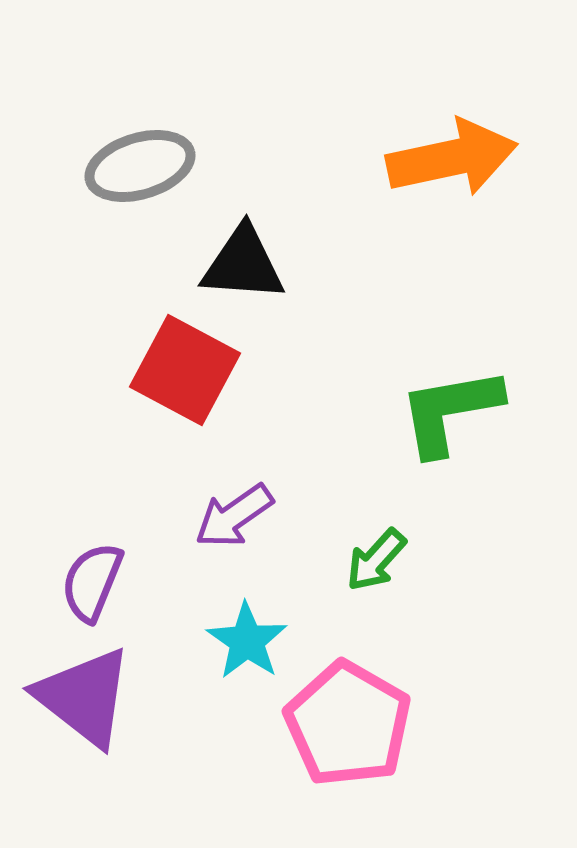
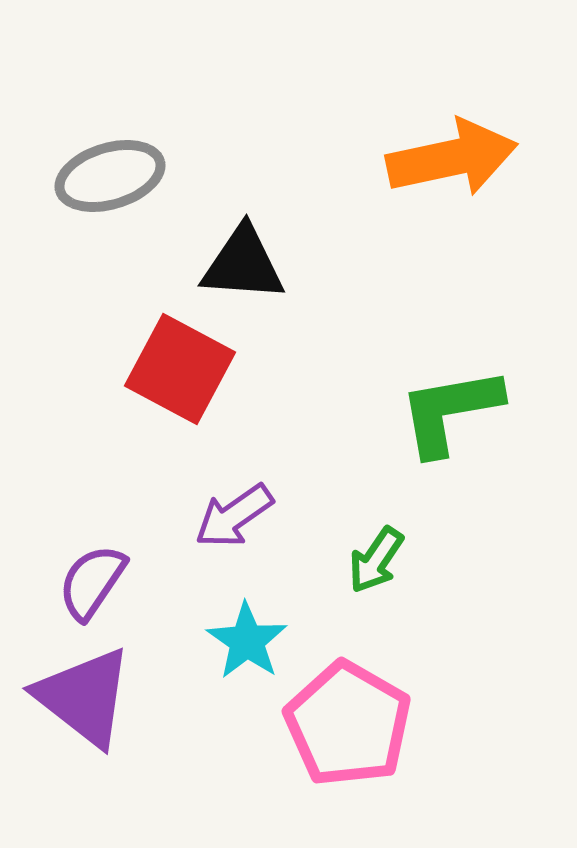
gray ellipse: moved 30 px left, 10 px down
red square: moved 5 px left, 1 px up
green arrow: rotated 8 degrees counterclockwise
purple semicircle: rotated 12 degrees clockwise
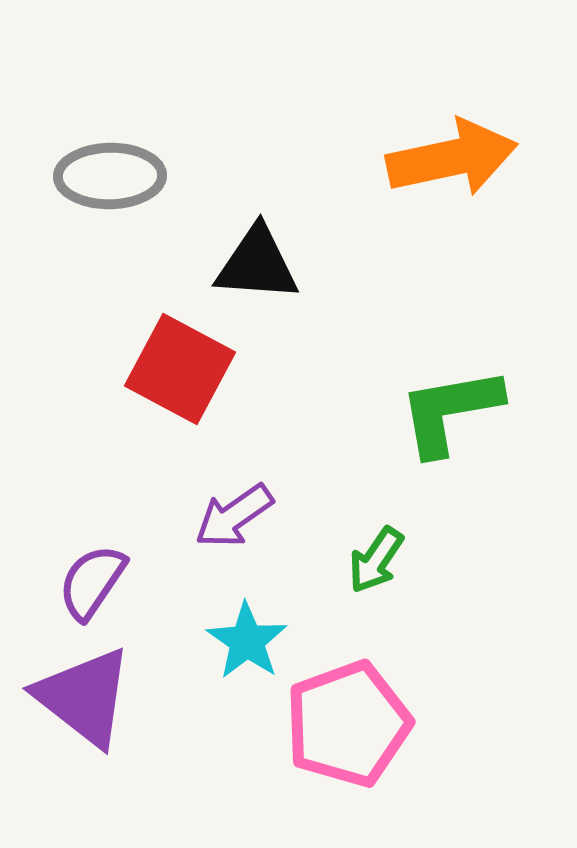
gray ellipse: rotated 16 degrees clockwise
black triangle: moved 14 px right
pink pentagon: rotated 22 degrees clockwise
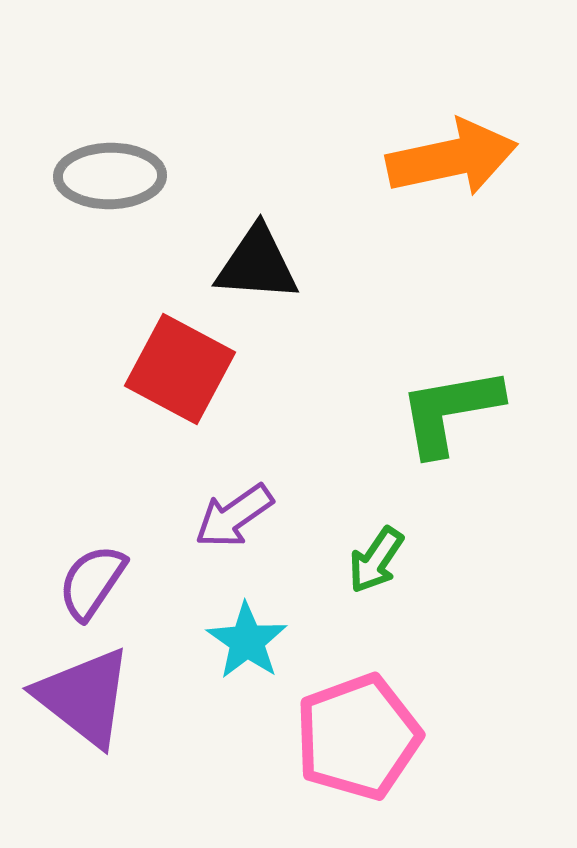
pink pentagon: moved 10 px right, 13 px down
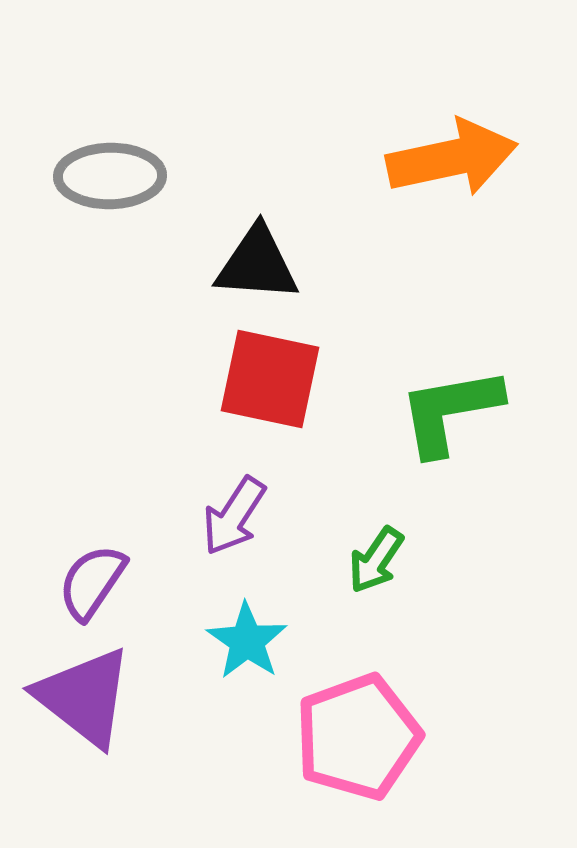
red square: moved 90 px right, 10 px down; rotated 16 degrees counterclockwise
purple arrow: rotated 22 degrees counterclockwise
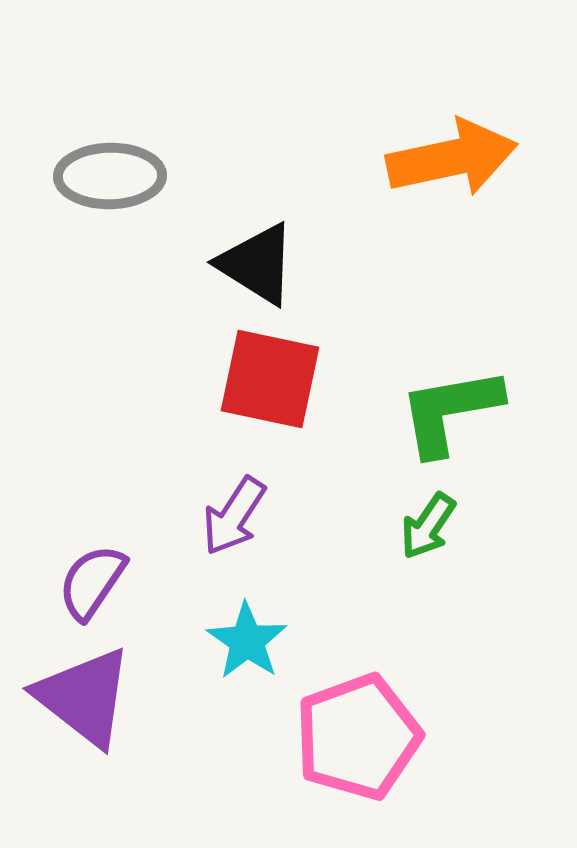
black triangle: rotated 28 degrees clockwise
green arrow: moved 52 px right, 34 px up
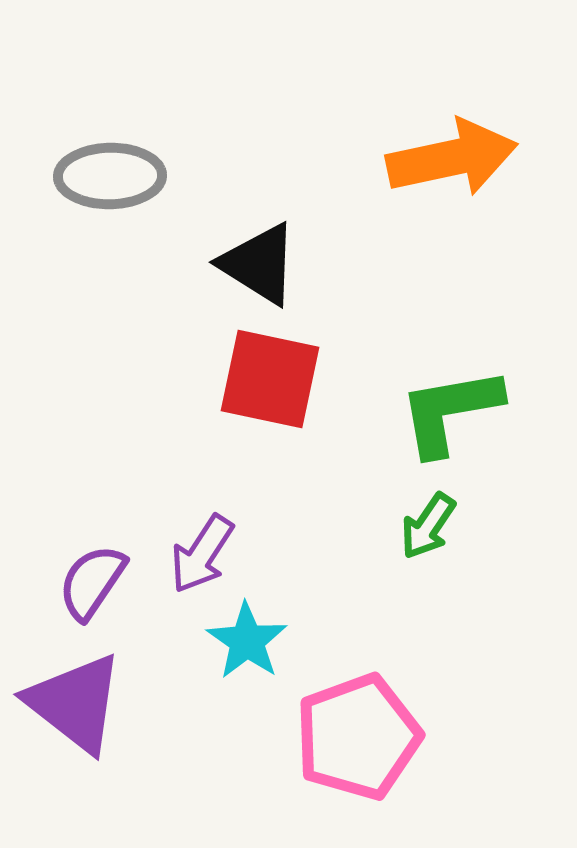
black triangle: moved 2 px right
purple arrow: moved 32 px left, 38 px down
purple triangle: moved 9 px left, 6 px down
